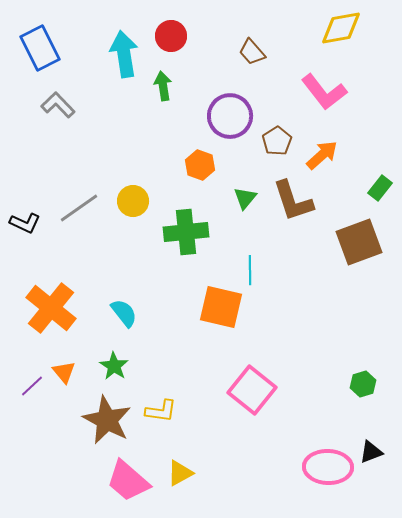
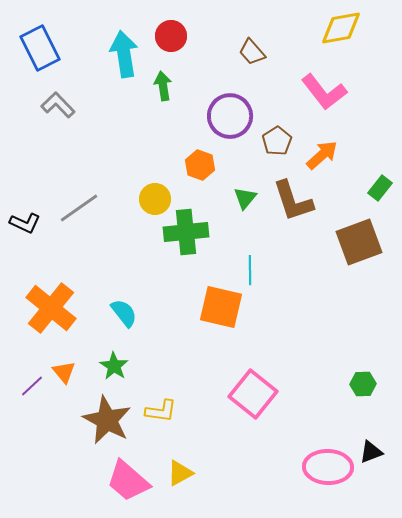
yellow circle: moved 22 px right, 2 px up
green hexagon: rotated 15 degrees clockwise
pink square: moved 1 px right, 4 px down
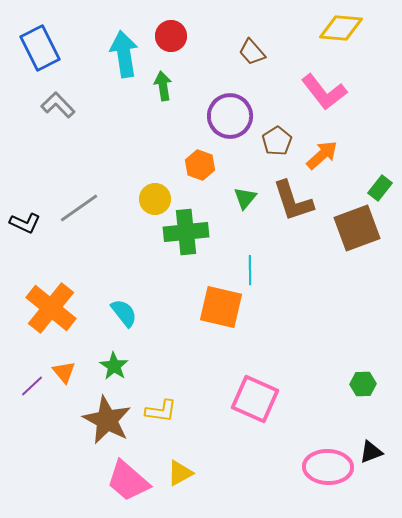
yellow diamond: rotated 15 degrees clockwise
brown square: moved 2 px left, 14 px up
pink square: moved 2 px right, 5 px down; rotated 15 degrees counterclockwise
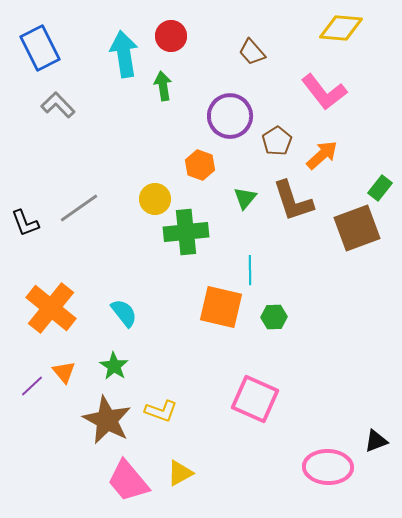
black L-shape: rotated 44 degrees clockwise
green hexagon: moved 89 px left, 67 px up
yellow L-shape: rotated 12 degrees clockwise
black triangle: moved 5 px right, 11 px up
pink trapezoid: rotated 9 degrees clockwise
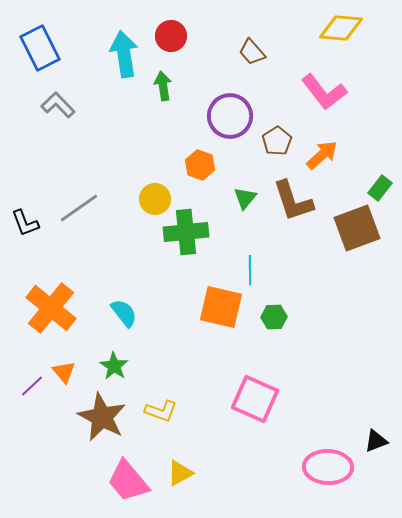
brown star: moved 5 px left, 3 px up
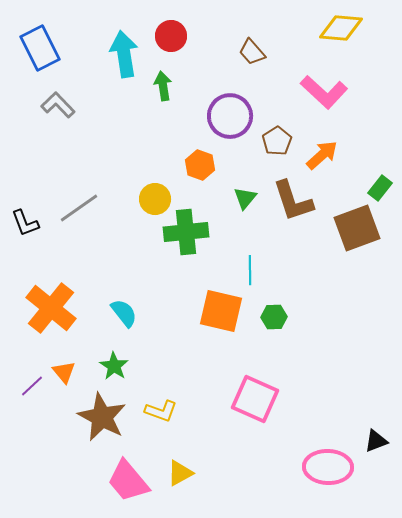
pink L-shape: rotated 9 degrees counterclockwise
orange square: moved 4 px down
